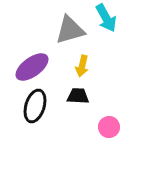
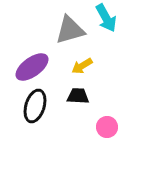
yellow arrow: rotated 45 degrees clockwise
pink circle: moved 2 px left
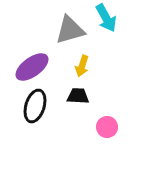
yellow arrow: rotated 40 degrees counterclockwise
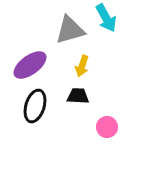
purple ellipse: moved 2 px left, 2 px up
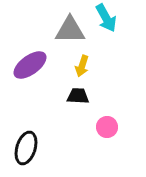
gray triangle: rotated 16 degrees clockwise
black ellipse: moved 9 px left, 42 px down
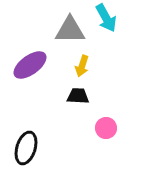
pink circle: moved 1 px left, 1 px down
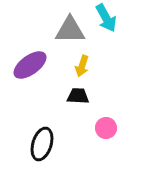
black ellipse: moved 16 px right, 4 px up
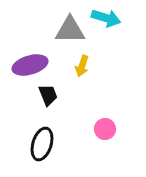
cyan arrow: rotated 44 degrees counterclockwise
purple ellipse: rotated 20 degrees clockwise
black trapezoid: moved 30 px left, 1 px up; rotated 65 degrees clockwise
pink circle: moved 1 px left, 1 px down
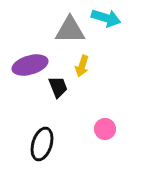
black trapezoid: moved 10 px right, 8 px up
